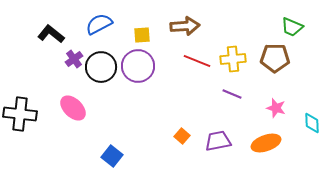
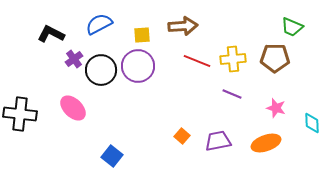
brown arrow: moved 2 px left
black L-shape: rotated 12 degrees counterclockwise
black circle: moved 3 px down
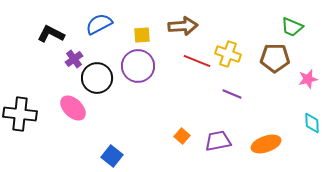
yellow cross: moved 5 px left, 5 px up; rotated 25 degrees clockwise
black circle: moved 4 px left, 8 px down
pink star: moved 32 px right, 29 px up; rotated 30 degrees counterclockwise
orange ellipse: moved 1 px down
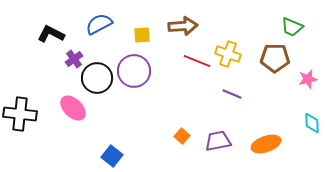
purple circle: moved 4 px left, 5 px down
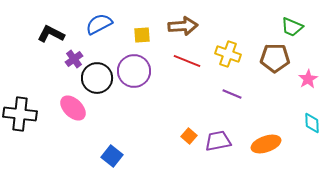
red line: moved 10 px left
pink star: rotated 18 degrees counterclockwise
orange square: moved 7 px right
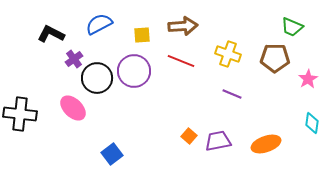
red line: moved 6 px left
cyan diamond: rotated 10 degrees clockwise
blue square: moved 2 px up; rotated 15 degrees clockwise
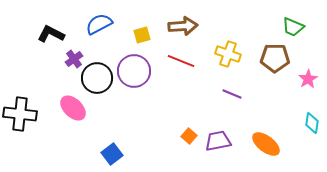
green trapezoid: moved 1 px right
yellow square: rotated 12 degrees counterclockwise
orange ellipse: rotated 56 degrees clockwise
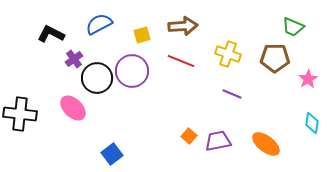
purple circle: moved 2 px left
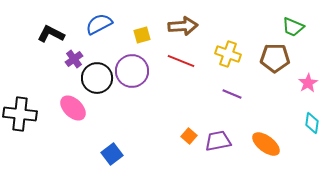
pink star: moved 4 px down
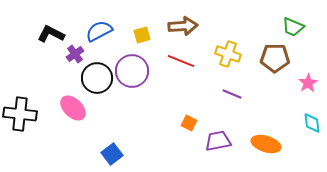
blue semicircle: moved 7 px down
purple cross: moved 1 px right, 5 px up
cyan diamond: rotated 15 degrees counterclockwise
orange square: moved 13 px up; rotated 14 degrees counterclockwise
orange ellipse: rotated 20 degrees counterclockwise
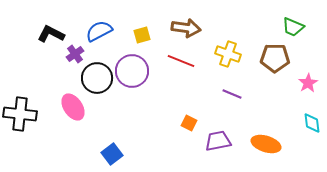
brown arrow: moved 3 px right, 2 px down; rotated 12 degrees clockwise
pink ellipse: moved 1 px up; rotated 12 degrees clockwise
